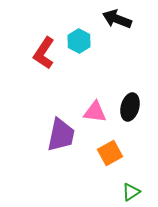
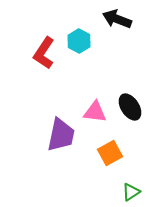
black ellipse: rotated 48 degrees counterclockwise
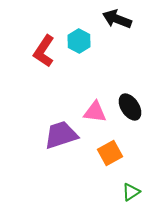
red L-shape: moved 2 px up
purple trapezoid: rotated 120 degrees counterclockwise
